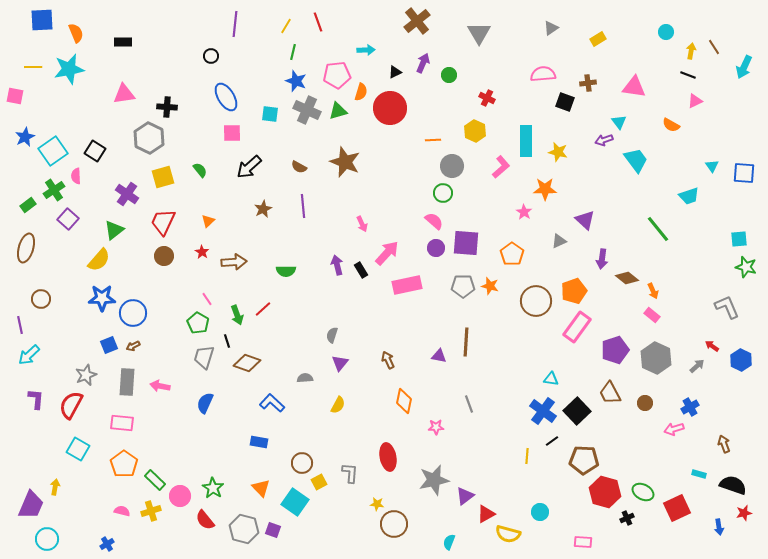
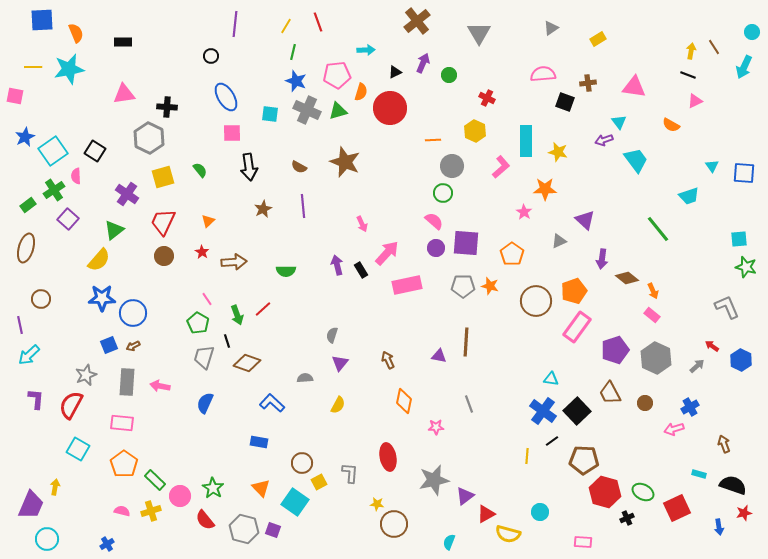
cyan circle at (666, 32): moved 86 px right
black arrow at (249, 167): rotated 56 degrees counterclockwise
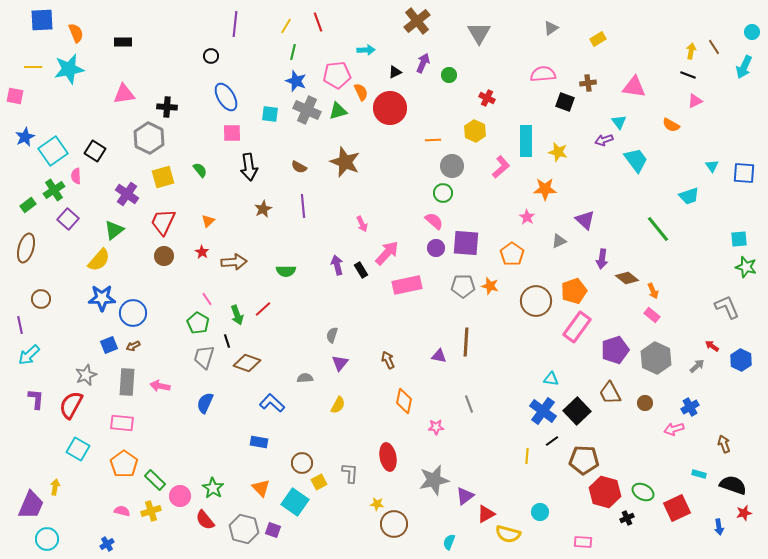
orange semicircle at (361, 92): rotated 42 degrees counterclockwise
pink star at (524, 212): moved 3 px right, 5 px down
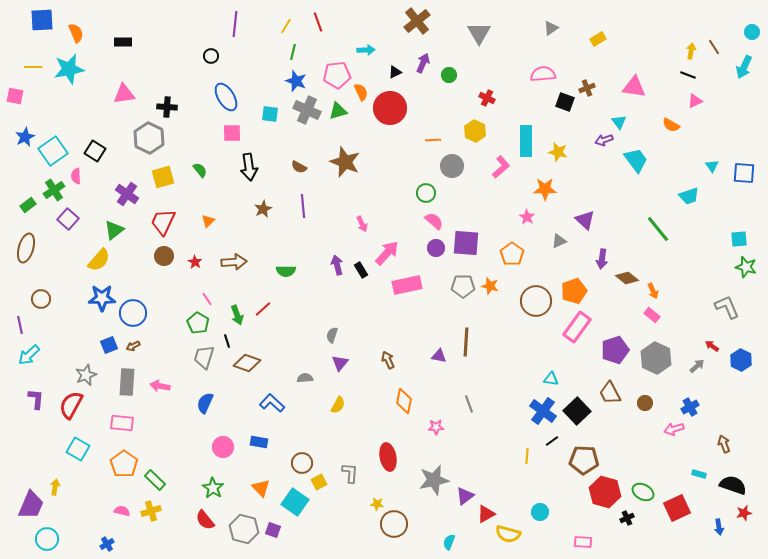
brown cross at (588, 83): moved 1 px left, 5 px down; rotated 14 degrees counterclockwise
green circle at (443, 193): moved 17 px left
red star at (202, 252): moved 7 px left, 10 px down
pink circle at (180, 496): moved 43 px right, 49 px up
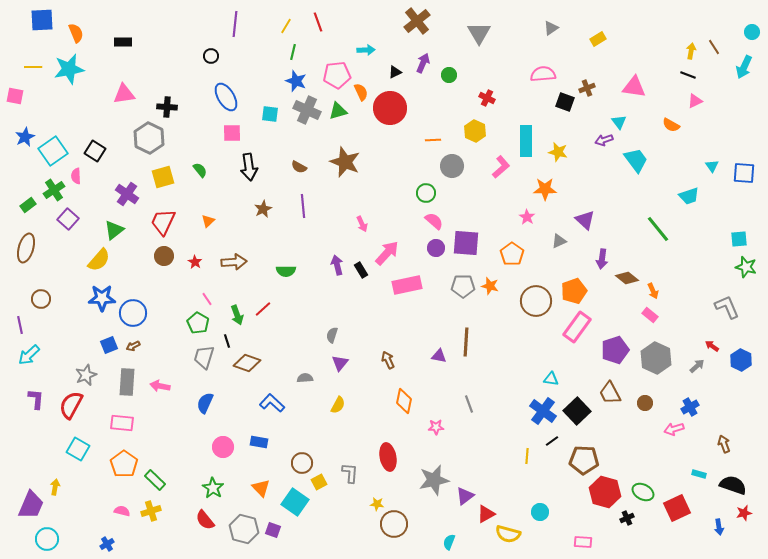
pink rectangle at (652, 315): moved 2 px left
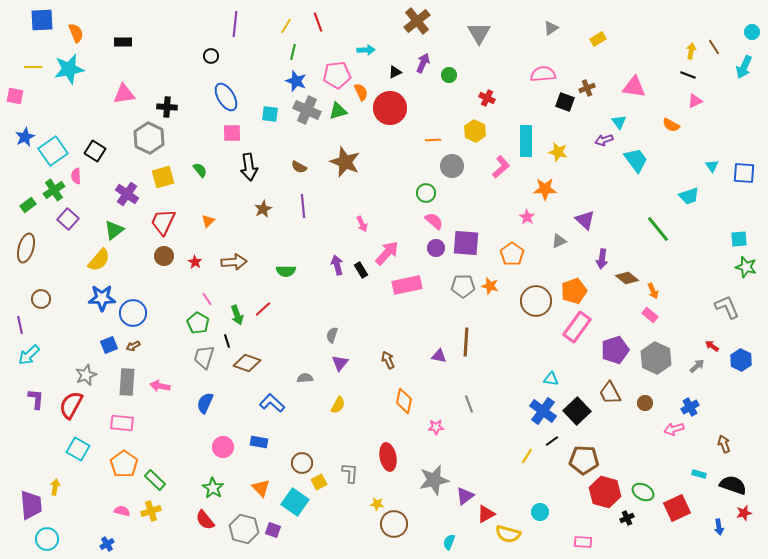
yellow line at (527, 456): rotated 28 degrees clockwise
purple trapezoid at (31, 505): rotated 28 degrees counterclockwise
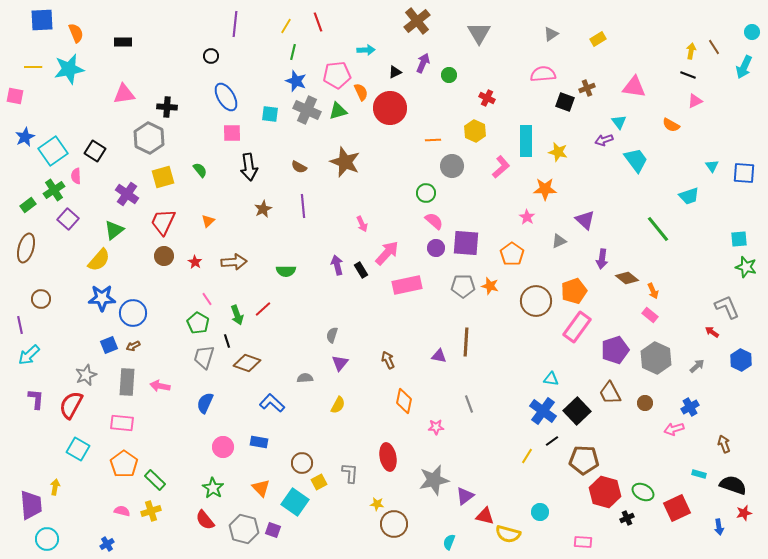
gray triangle at (551, 28): moved 6 px down
red arrow at (712, 346): moved 14 px up
red triangle at (486, 514): moved 1 px left, 2 px down; rotated 42 degrees clockwise
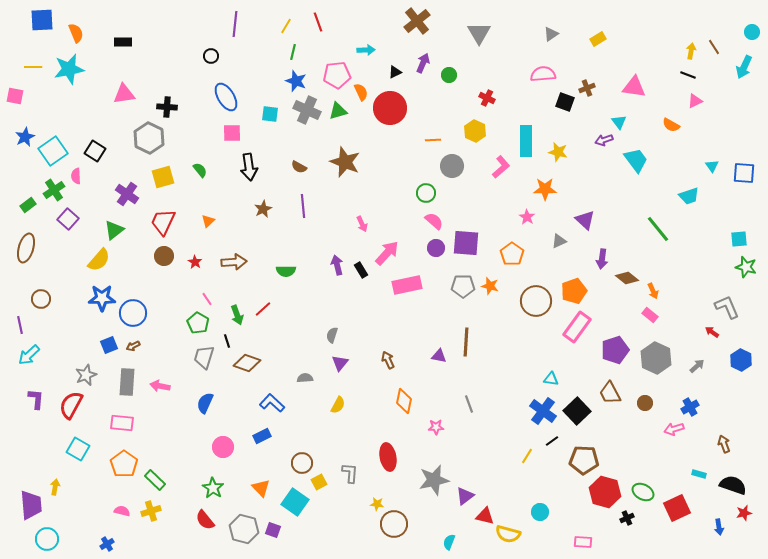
blue rectangle at (259, 442): moved 3 px right, 6 px up; rotated 36 degrees counterclockwise
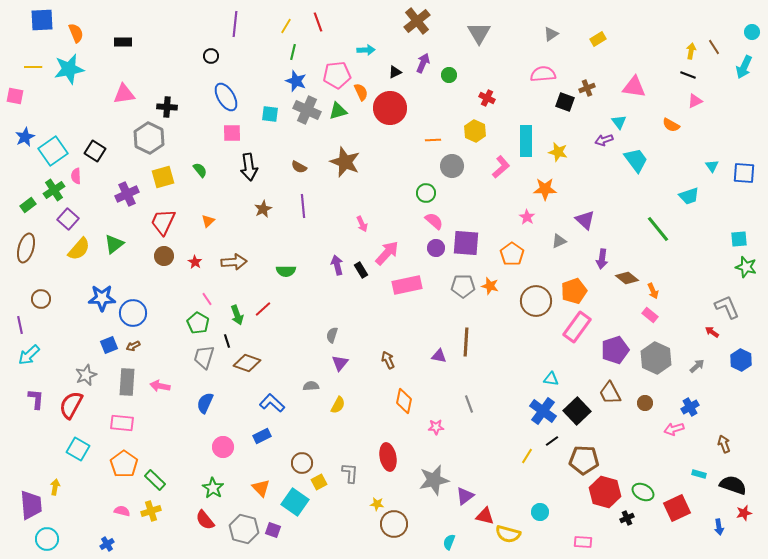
purple cross at (127, 194): rotated 30 degrees clockwise
green triangle at (114, 230): moved 14 px down
yellow semicircle at (99, 260): moved 20 px left, 11 px up
gray semicircle at (305, 378): moved 6 px right, 8 px down
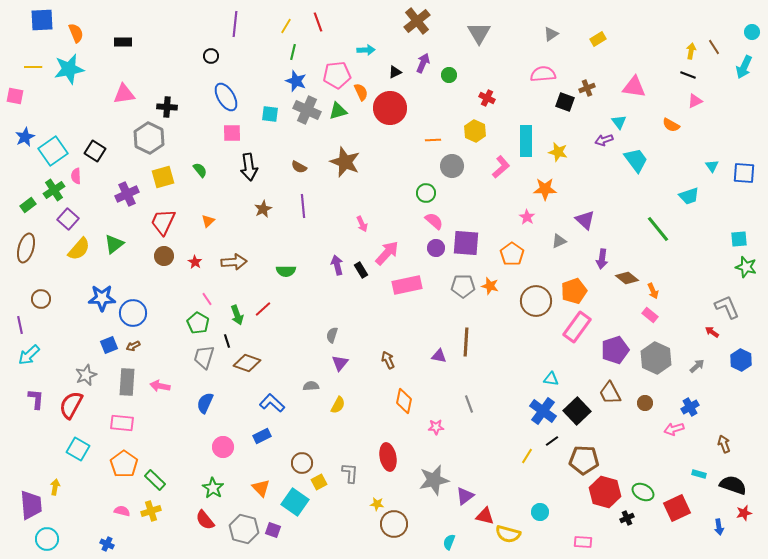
blue cross at (107, 544): rotated 32 degrees counterclockwise
